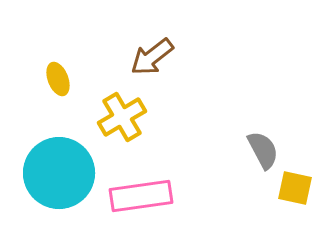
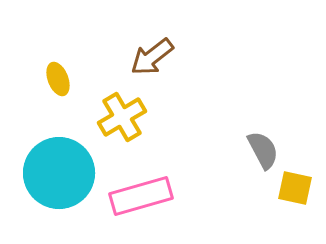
pink rectangle: rotated 8 degrees counterclockwise
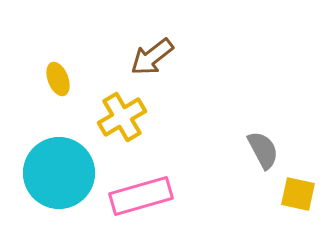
yellow square: moved 3 px right, 6 px down
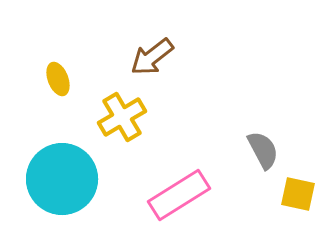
cyan circle: moved 3 px right, 6 px down
pink rectangle: moved 38 px right, 1 px up; rotated 16 degrees counterclockwise
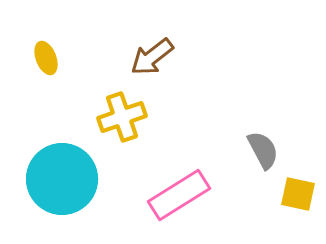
yellow ellipse: moved 12 px left, 21 px up
yellow cross: rotated 12 degrees clockwise
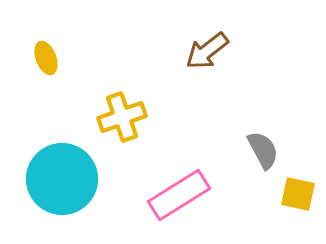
brown arrow: moved 55 px right, 6 px up
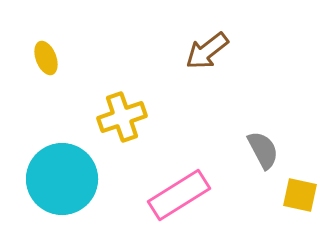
yellow square: moved 2 px right, 1 px down
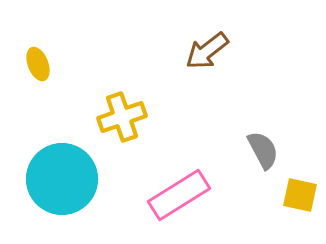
yellow ellipse: moved 8 px left, 6 px down
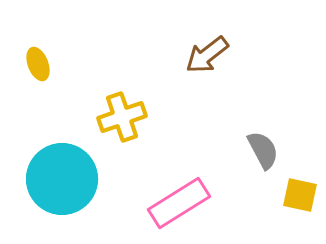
brown arrow: moved 4 px down
pink rectangle: moved 8 px down
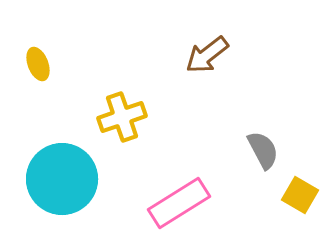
yellow square: rotated 18 degrees clockwise
